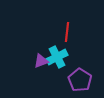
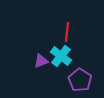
cyan cross: moved 4 px right, 1 px up; rotated 25 degrees counterclockwise
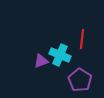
red line: moved 15 px right, 7 px down
cyan cross: moved 1 px left, 1 px up; rotated 15 degrees counterclockwise
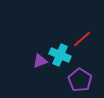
red line: rotated 42 degrees clockwise
purple triangle: moved 1 px left
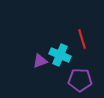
red line: rotated 66 degrees counterclockwise
purple pentagon: rotated 30 degrees counterclockwise
